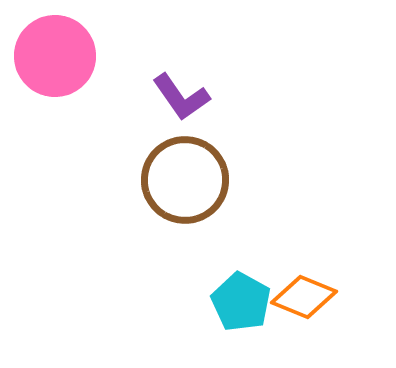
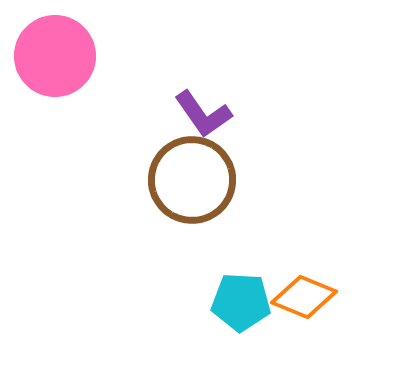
purple L-shape: moved 22 px right, 17 px down
brown circle: moved 7 px right
cyan pentagon: rotated 26 degrees counterclockwise
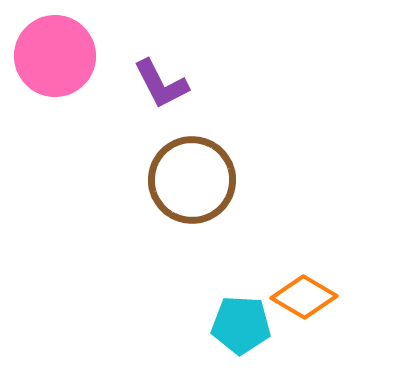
purple L-shape: moved 42 px left, 30 px up; rotated 8 degrees clockwise
orange diamond: rotated 8 degrees clockwise
cyan pentagon: moved 23 px down
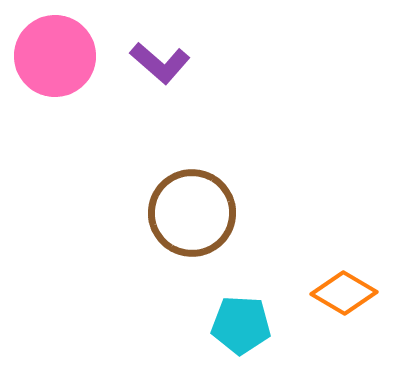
purple L-shape: moved 1 px left, 21 px up; rotated 22 degrees counterclockwise
brown circle: moved 33 px down
orange diamond: moved 40 px right, 4 px up
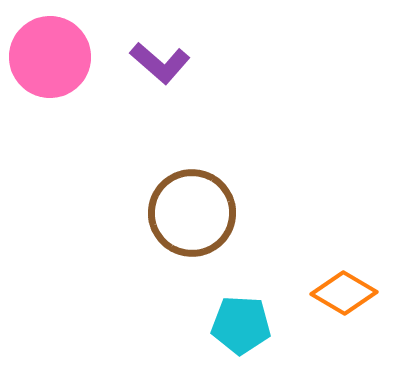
pink circle: moved 5 px left, 1 px down
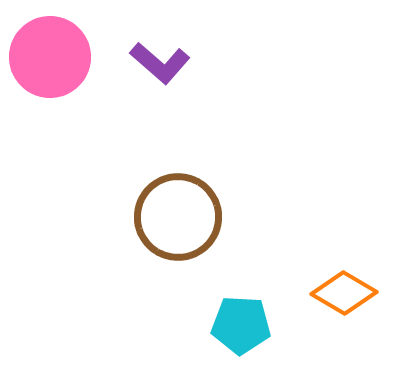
brown circle: moved 14 px left, 4 px down
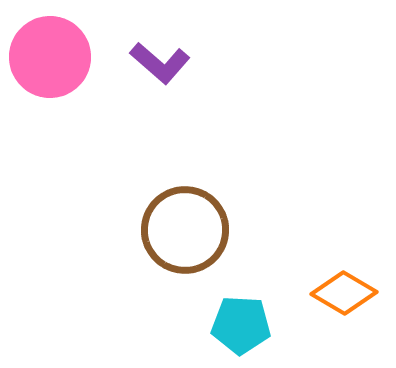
brown circle: moved 7 px right, 13 px down
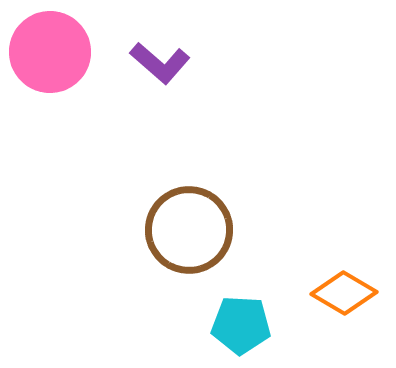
pink circle: moved 5 px up
brown circle: moved 4 px right
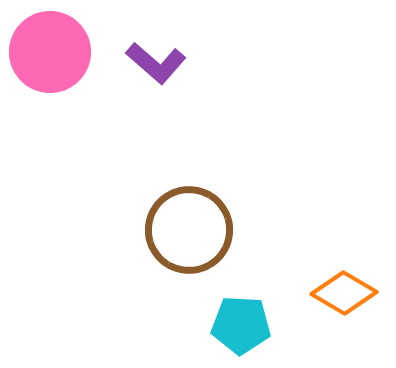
purple L-shape: moved 4 px left
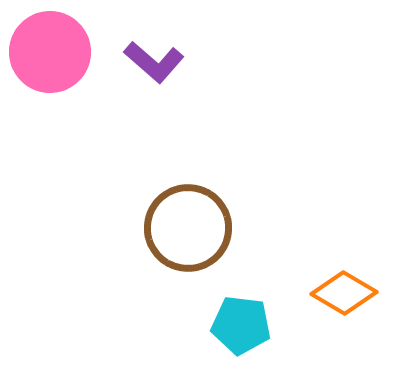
purple L-shape: moved 2 px left, 1 px up
brown circle: moved 1 px left, 2 px up
cyan pentagon: rotated 4 degrees clockwise
